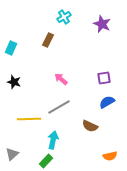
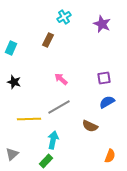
orange semicircle: rotated 56 degrees counterclockwise
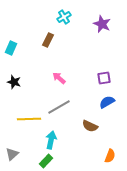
pink arrow: moved 2 px left, 1 px up
cyan arrow: moved 2 px left
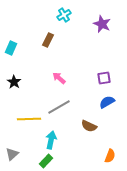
cyan cross: moved 2 px up
black star: rotated 16 degrees clockwise
brown semicircle: moved 1 px left
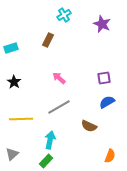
cyan rectangle: rotated 48 degrees clockwise
yellow line: moved 8 px left
cyan arrow: moved 1 px left
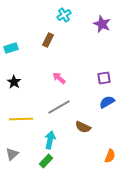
brown semicircle: moved 6 px left, 1 px down
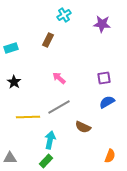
purple star: rotated 18 degrees counterclockwise
yellow line: moved 7 px right, 2 px up
gray triangle: moved 2 px left, 4 px down; rotated 40 degrees clockwise
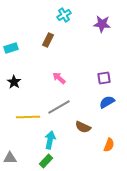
orange semicircle: moved 1 px left, 11 px up
